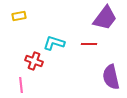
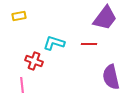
pink line: moved 1 px right
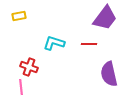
red cross: moved 5 px left, 6 px down
purple semicircle: moved 2 px left, 3 px up
pink line: moved 1 px left, 2 px down
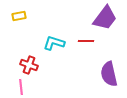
red line: moved 3 px left, 3 px up
red cross: moved 2 px up
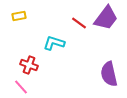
purple trapezoid: moved 1 px right
red line: moved 7 px left, 18 px up; rotated 35 degrees clockwise
pink line: rotated 35 degrees counterclockwise
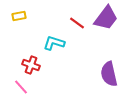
red line: moved 2 px left
red cross: moved 2 px right
